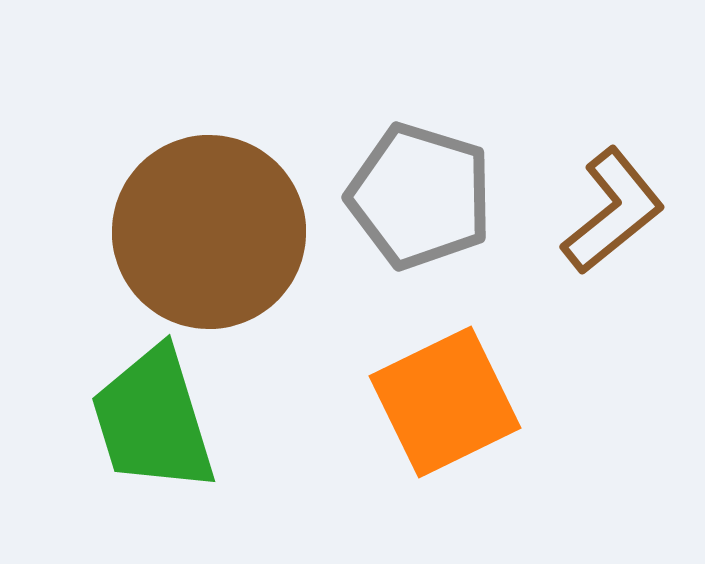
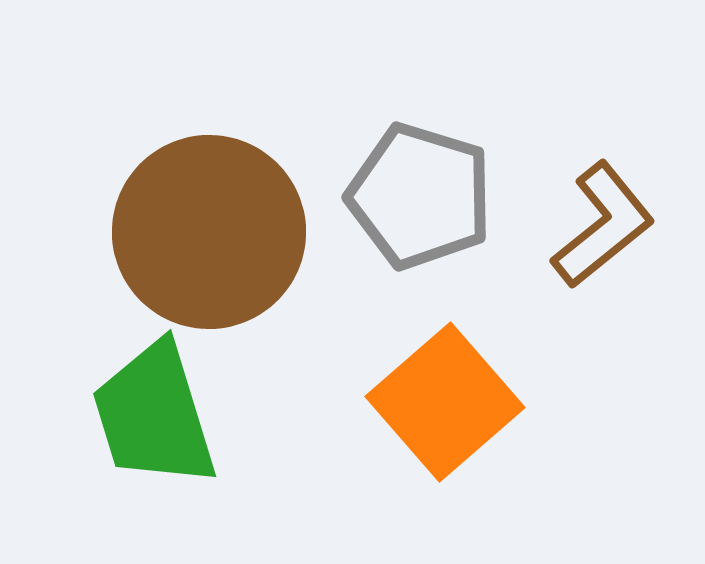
brown L-shape: moved 10 px left, 14 px down
orange square: rotated 15 degrees counterclockwise
green trapezoid: moved 1 px right, 5 px up
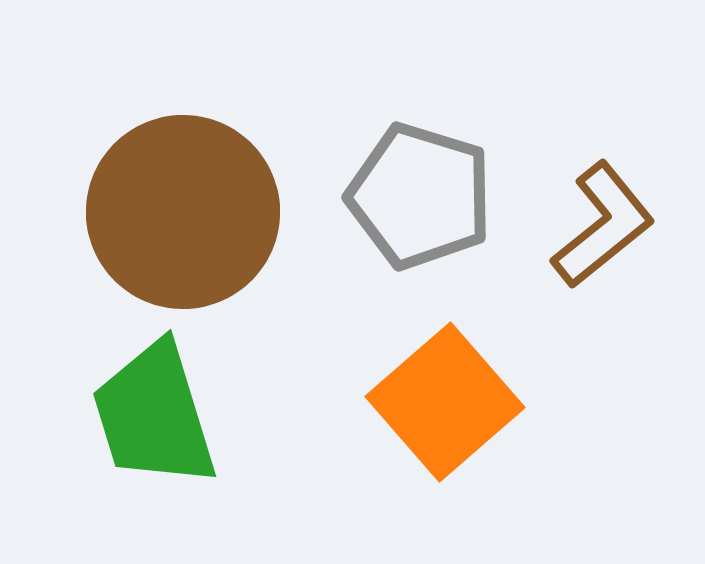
brown circle: moved 26 px left, 20 px up
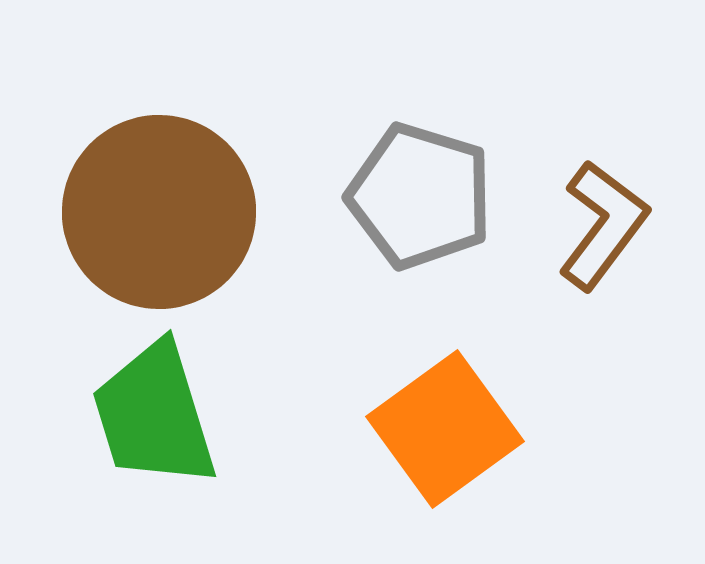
brown circle: moved 24 px left
brown L-shape: rotated 14 degrees counterclockwise
orange square: moved 27 px down; rotated 5 degrees clockwise
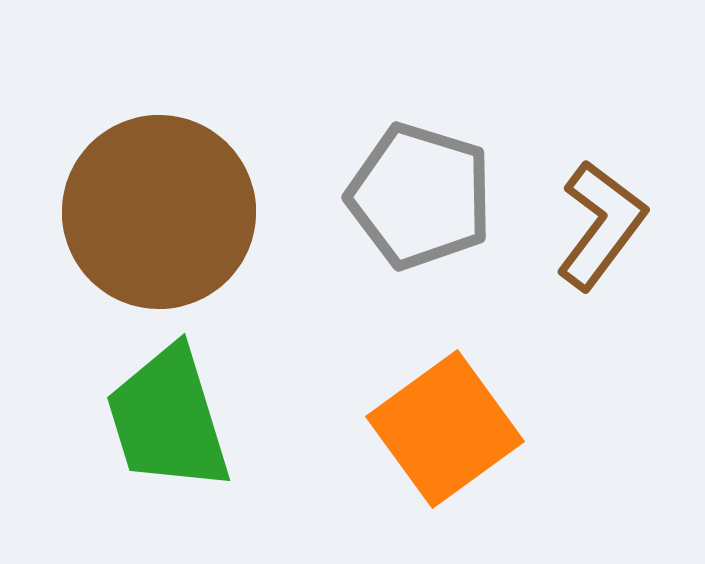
brown L-shape: moved 2 px left
green trapezoid: moved 14 px right, 4 px down
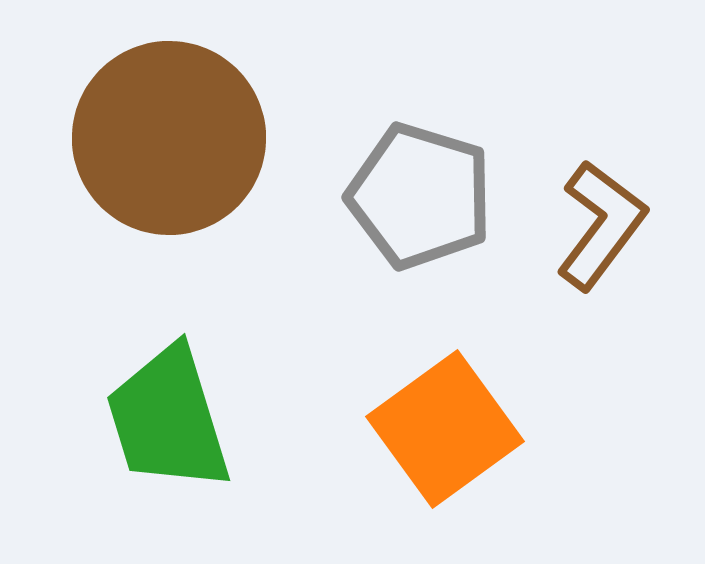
brown circle: moved 10 px right, 74 px up
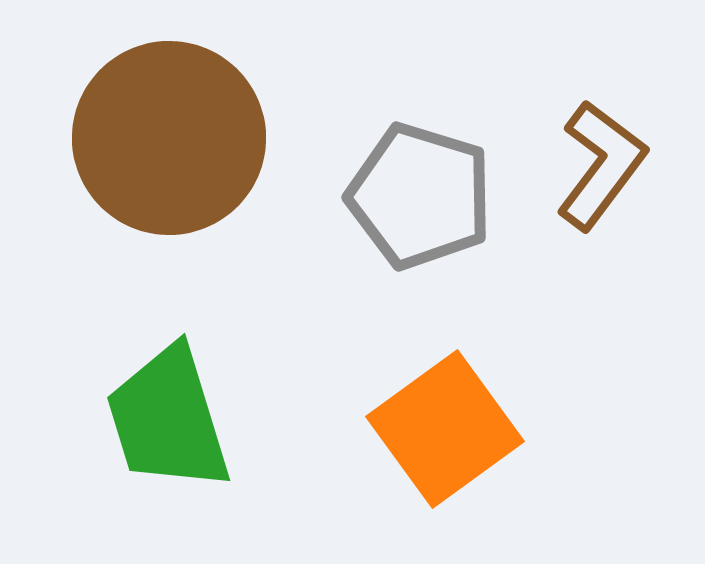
brown L-shape: moved 60 px up
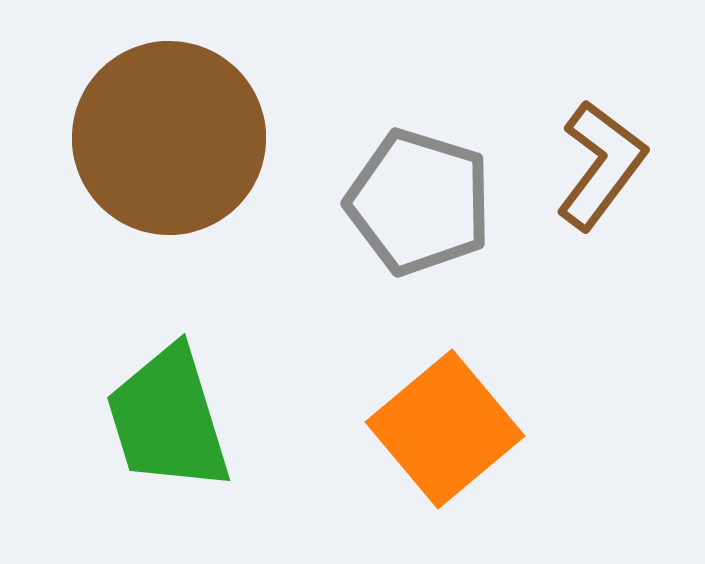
gray pentagon: moved 1 px left, 6 px down
orange square: rotated 4 degrees counterclockwise
